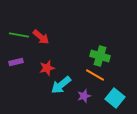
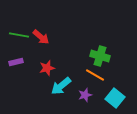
cyan arrow: moved 1 px down
purple star: moved 1 px right, 1 px up
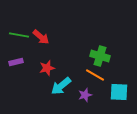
cyan square: moved 4 px right, 6 px up; rotated 36 degrees counterclockwise
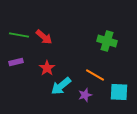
red arrow: moved 3 px right
green cross: moved 7 px right, 15 px up
red star: rotated 21 degrees counterclockwise
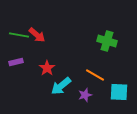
red arrow: moved 7 px left, 2 px up
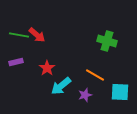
cyan square: moved 1 px right
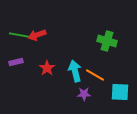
red arrow: rotated 120 degrees clockwise
cyan arrow: moved 14 px right, 15 px up; rotated 115 degrees clockwise
purple star: moved 1 px left, 1 px up; rotated 16 degrees clockwise
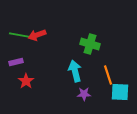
green cross: moved 17 px left, 3 px down
red star: moved 21 px left, 13 px down
orange line: moved 13 px right; rotated 42 degrees clockwise
